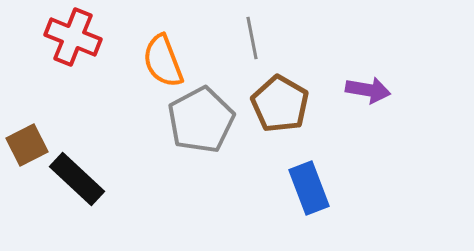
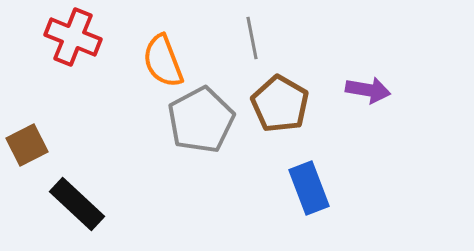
black rectangle: moved 25 px down
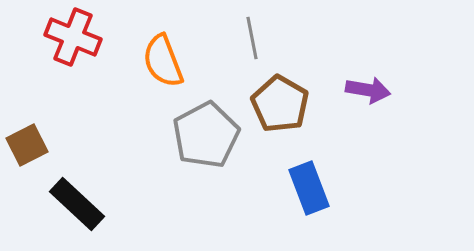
gray pentagon: moved 5 px right, 15 px down
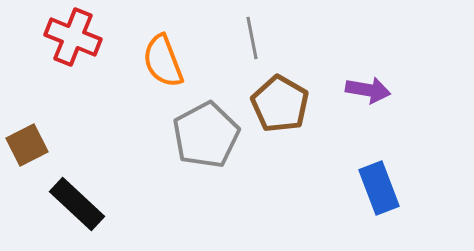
blue rectangle: moved 70 px right
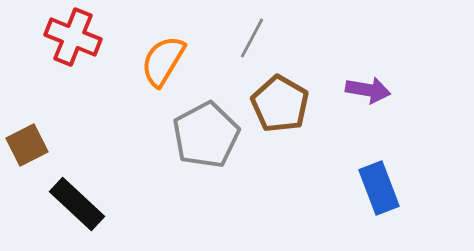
gray line: rotated 39 degrees clockwise
orange semicircle: rotated 52 degrees clockwise
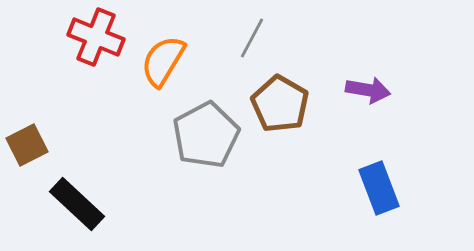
red cross: moved 23 px right
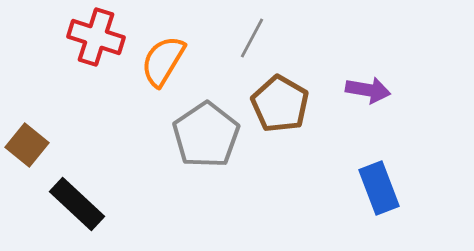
red cross: rotated 4 degrees counterclockwise
gray pentagon: rotated 6 degrees counterclockwise
brown square: rotated 24 degrees counterclockwise
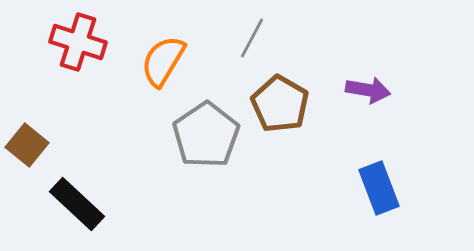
red cross: moved 18 px left, 5 px down
